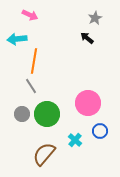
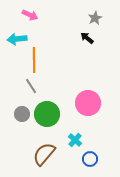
orange line: moved 1 px up; rotated 10 degrees counterclockwise
blue circle: moved 10 px left, 28 px down
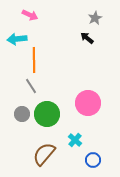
blue circle: moved 3 px right, 1 px down
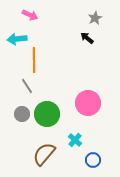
gray line: moved 4 px left
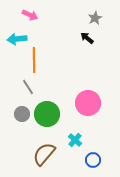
gray line: moved 1 px right, 1 px down
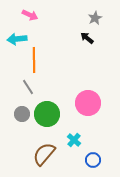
cyan cross: moved 1 px left
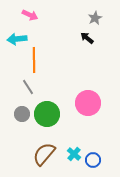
cyan cross: moved 14 px down
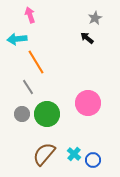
pink arrow: rotated 133 degrees counterclockwise
orange line: moved 2 px right, 2 px down; rotated 30 degrees counterclockwise
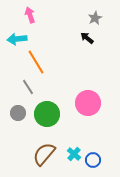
gray circle: moved 4 px left, 1 px up
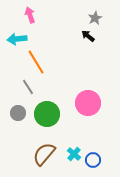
black arrow: moved 1 px right, 2 px up
